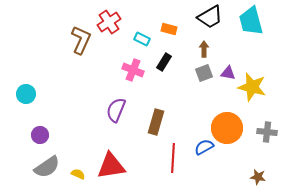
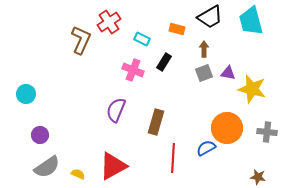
orange rectangle: moved 8 px right
yellow star: moved 2 px down
blue semicircle: moved 2 px right, 1 px down
red triangle: moved 2 px right; rotated 20 degrees counterclockwise
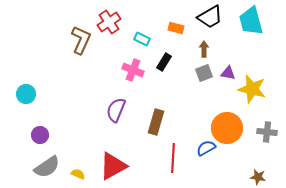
orange rectangle: moved 1 px left, 1 px up
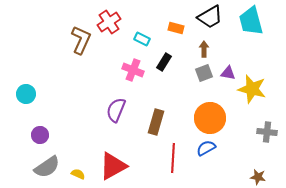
orange circle: moved 17 px left, 10 px up
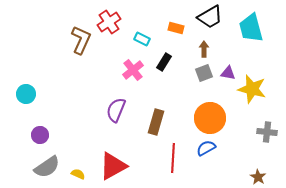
cyan trapezoid: moved 7 px down
pink cross: rotated 30 degrees clockwise
brown star: rotated 21 degrees clockwise
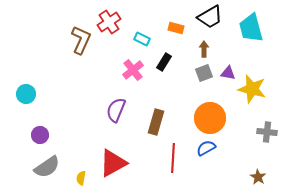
red triangle: moved 3 px up
yellow semicircle: moved 3 px right, 4 px down; rotated 104 degrees counterclockwise
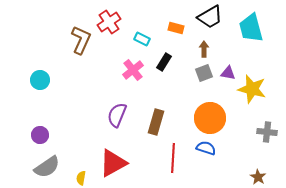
cyan circle: moved 14 px right, 14 px up
purple semicircle: moved 1 px right, 5 px down
blue semicircle: rotated 48 degrees clockwise
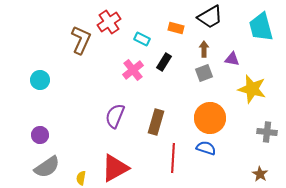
cyan trapezoid: moved 10 px right, 1 px up
purple triangle: moved 4 px right, 14 px up
purple semicircle: moved 2 px left, 1 px down
red triangle: moved 2 px right, 5 px down
brown star: moved 2 px right, 3 px up
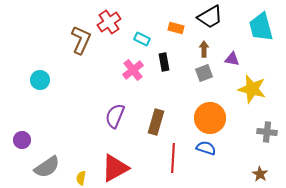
black rectangle: rotated 42 degrees counterclockwise
purple circle: moved 18 px left, 5 px down
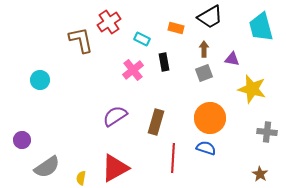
brown L-shape: rotated 36 degrees counterclockwise
purple semicircle: rotated 35 degrees clockwise
